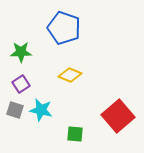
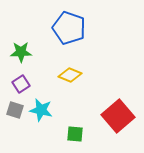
blue pentagon: moved 5 px right
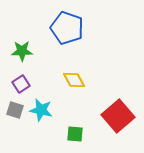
blue pentagon: moved 2 px left
green star: moved 1 px right, 1 px up
yellow diamond: moved 4 px right, 5 px down; rotated 40 degrees clockwise
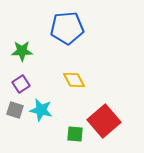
blue pentagon: rotated 24 degrees counterclockwise
red square: moved 14 px left, 5 px down
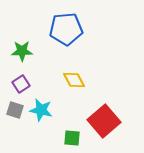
blue pentagon: moved 1 px left, 1 px down
green square: moved 3 px left, 4 px down
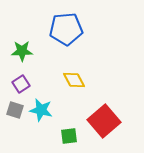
green square: moved 3 px left, 2 px up; rotated 12 degrees counterclockwise
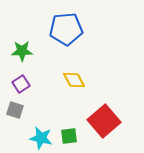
cyan star: moved 28 px down
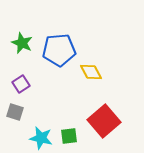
blue pentagon: moved 7 px left, 21 px down
green star: moved 8 px up; rotated 25 degrees clockwise
yellow diamond: moved 17 px right, 8 px up
gray square: moved 2 px down
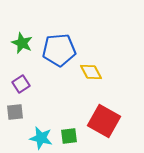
gray square: rotated 24 degrees counterclockwise
red square: rotated 20 degrees counterclockwise
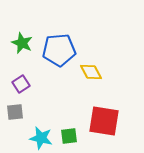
red square: rotated 20 degrees counterclockwise
